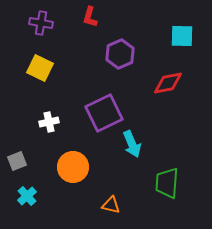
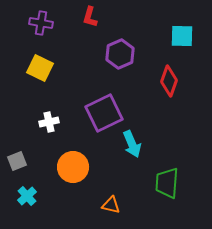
red diamond: moved 1 px right, 2 px up; rotated 60 degrees counterclockwise
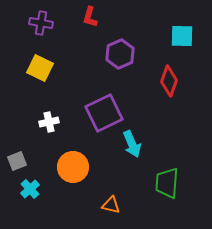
cyan cross: moved 3 px right, 7 px up
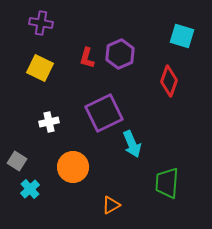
red L-shape: moved 3 px left, 41 px down
cyan square: rotated 15 degrees clockwise
gray square: rotated 36 degrees counterclockwise
orange triangle: rotated 42 degrees counterclockwise
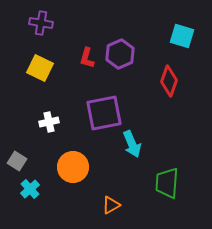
purple square: rotated 15 degrees clockwise
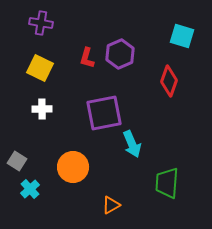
white cross: moved 7 px left, 13 px up; rotated 12 degrees clockwise
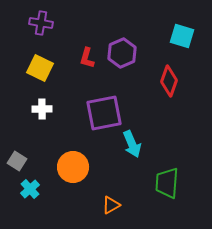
purple hexagon: moved 2 px right, 1 px up
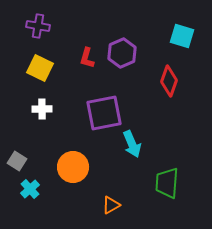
purple cross: moved 3 px left, 3 px down
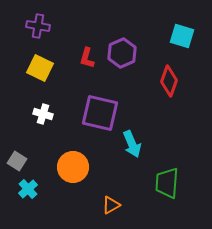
white cross: moved 1 px right, 5 px down; rotated 18 degrees clockwise
purple square: moved 4 px left; rotated 24 degrees clockwise
cyan cross: moved 2 px left
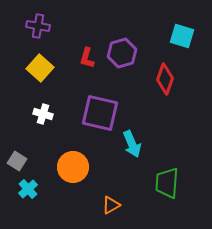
purple hexagon: rotated 8 degrees clockwise
yellow square: rotated 16 degrees clockwise
red diamond: moved 4 px left, 2 px up
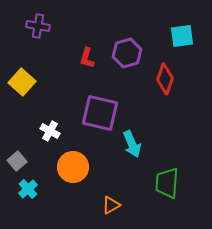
cyan square: rotated 25 degrees counterclockwise
purple hexagon: moved 5 px right
yellow square: moved 18 px left, 14 px down
white cross: moved 7 px right, 17 px down; rotated 12 degrees clockwise
gray square: rotated 18 degrees clockwise
